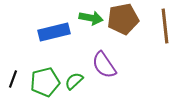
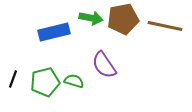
brown line: rotated 72 degrees counterclockwise
green semicircle: rotated 60 degrees clockwise
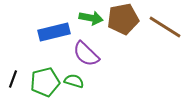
brown line: moved 1 px down; rotated 20 degrees clockwise
purple semicircle: moved 18 px left, 11 px up; rotated 12 degrees counterclockwise
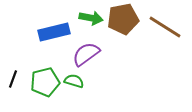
purple semicircle: rotated 100 degrees clockwise
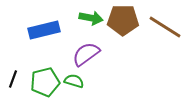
brown pentagon: moved 1 px down; rotated 12 degrees clockwise
blue rectangle: moved 10 px left, 2 px up
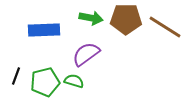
brown pentagon: moved 3 px right, 1 px up
blue rectangle: rotated 12 degrees clockwise
black line: moved 3 px right, 3 px up
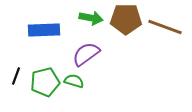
brown line: rotated 12 degrees counterclockwise
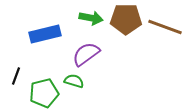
blue rectangle: moved 1 px right, 4 px down; rotated 12 degrees counterclockwise
green pentagon: moved 1 px left, 11 px down
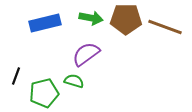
blue rectangle: moved 11 px up
